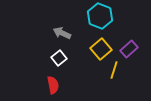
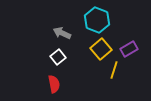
cyan hexagon: moved 3 px left, 4 px down
purple rectangle: rotated 12 degrees clockwise
white square: moved 1 px left, 1 px up
red semicircle: moved 1 px right, 1 px up
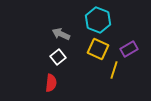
cyan hexagon: moved 1 px right
gray arrow: moved 1 px left, 1 px down
yellow square: moved 3 px left; rotated 25 degrees counterclockwise
red semicircle: moved 3 px left, 1 px up; rotated 18 degrees clockwise
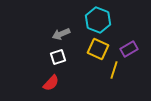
gray arrow: rotated 48 degrees counterclockwise
white square: rotated 21 degrees clockwise
red semicircle: rotated 36 degrees clockwise
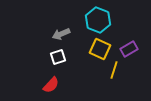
yellow square: moved 2 px right
red semicircle: moved 2 px down
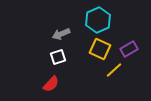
cyan hexagon: rotated 15 degrees clockwise
yellow line: rotated 30 degrees clockwise
red semicircle: moved 1 px up
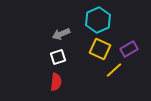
red semicircle: moved 5 px right, 2 px up; rotated 36 degrees counterclockwise
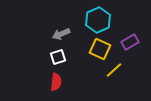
purple rectangle: moved 1 px right, 7 px up
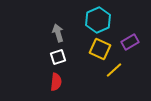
gray arrow: moved 3 px left, 1 px up; rotated 96 degrees clockwise
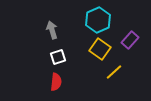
gray arrow: moved 6 px left, 3 px up
purple rectangle: moved 2 px up; rotated 18 degrees counterclockwise
yellow square: rotated 10 degrees clockwise
yellow line: moved 2 px down
